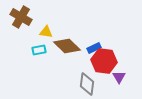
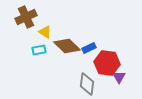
brown cross: moved 5 px right; rotated 35 degrees clockwise
yellow triangle: moved 1 px left; rotated 24 degrees clockwise
blue rectangle: moved 5 px left
red hexagon: moved 3 px right, 2 px down
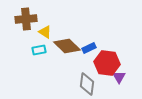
brown cross: moved 2 px down; rotated 20 degrees clockwise
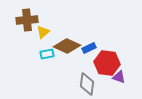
brown cross: moved 1 px right, 1 px down
yellow triangle: moved 2 px left; rotated 48 degrees clockwise
brown diamond: rotated 20 degrees counterclockwise
cyan rectangle: moved 8 px right, 4 px down
purple triangle: rotated 40 degrees counterclockwise
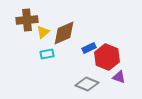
brown diamond: moved 3 px left, 13 px up; rotated 48 degrees counterclockwise
red hexagon: moved 6 px up; rotated 15 degrees clockwise
gray diamond: rotated 75 degrees counterclockwise
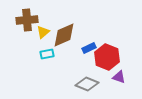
brown diamond: moved 2 px down
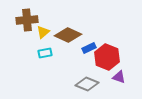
brown diamond: moved 4 px right; rotated 48 degrees clockwise
cyan rectangle: moved 2 px left, 1 px up
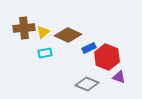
brown cross: moved 3 px left, 8 px down
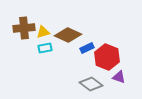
yellow triangle: rotated 24 degrees clockwise
blue rectangle: moved 2 px left
cyan rectangle: moved 5 px up
gray diamond: moved 4 px right; rotated 15 degrees clockwise
